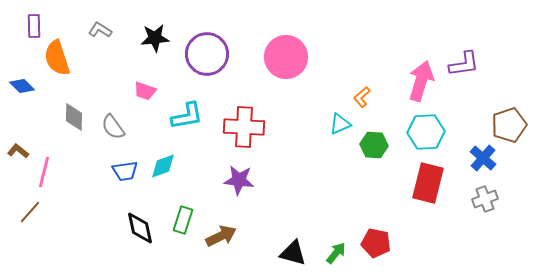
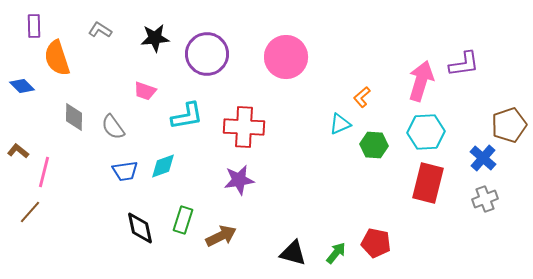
purple star: rotated 16 degrees counterclockwise
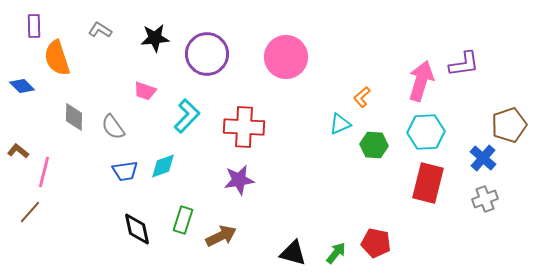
cyan L-shape: rotated 36 degrees counterclockwise
black diamond: moved 3 px left, 1 px down
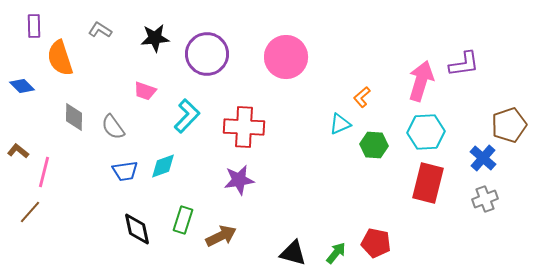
orange semicircle: moved 3 px right
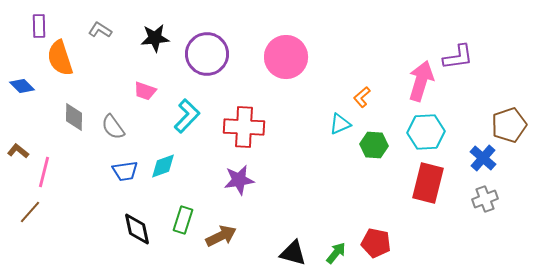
purple rectangle: moved 5 px right
purple L-shape: moved 6 px left, 7 px up
